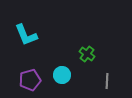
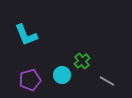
green cross: moved 5 px left, 7 px down; rotated 14 degrees clockwise
gray line: rotated 63 degrees counterclockwise
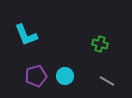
green cross: moved 18 px right, 17 px up; rotated 35 degrees counterclockwise
cyan circle: moved 3 px right, 1 px down
purple pentagon: moved 6 px right, 4 px up
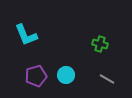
cyan circle: moved 1 px right, 1 px up
gray line: moved 2 px up
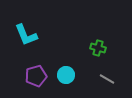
green cross: moved 2 px left, 4 px down
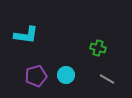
cyan L-shape: rotated 60 degrees counterclockwise
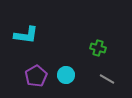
purple pentagon: rotated 15 degrees counterclockwise
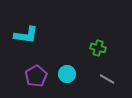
cyan circle: moved 1 px right, 1 px up
